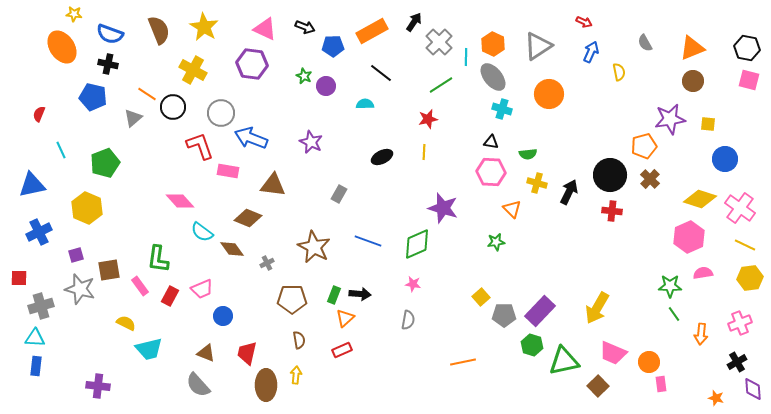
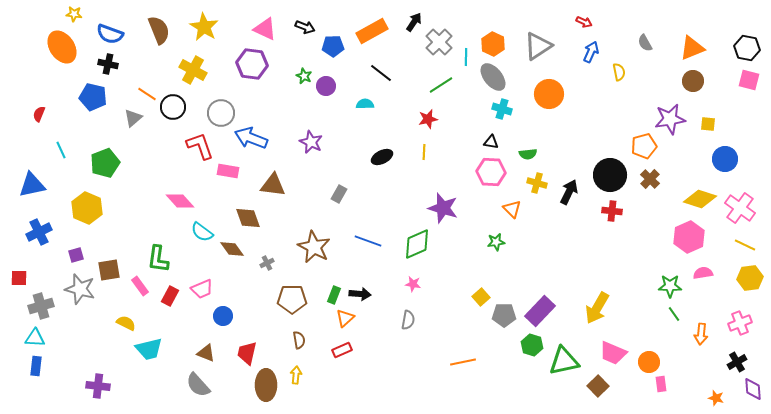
brown diamond at (248, 218): rotated 48 degrees clockwise
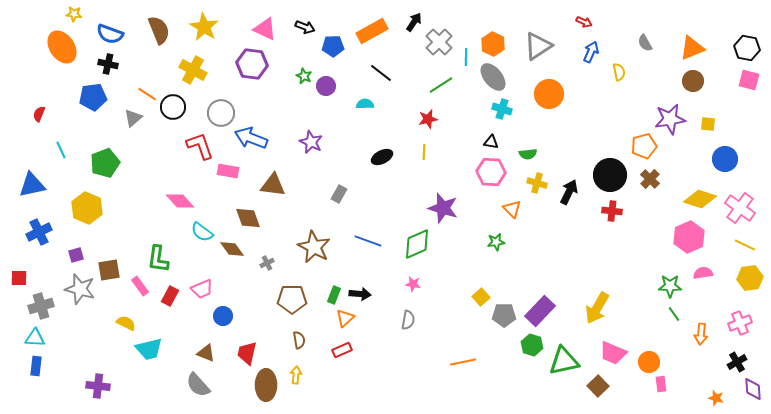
blue pentagon at (93, 97): rotated 20 degrees counterclockwise
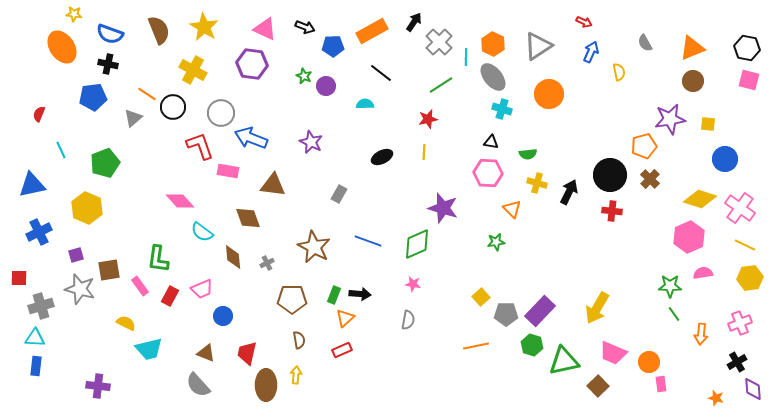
pink hexagon at (491, 172): moved 3 px left, 1 px down
brown diamond at (232, 249): moved 1 px right, 8 px down; rotated 30 degrees clockwise
gray pentagon at (504, 315): moved 2 px right, 1 px up
orange line at (463, 362): moved 13 px right, 16 px up
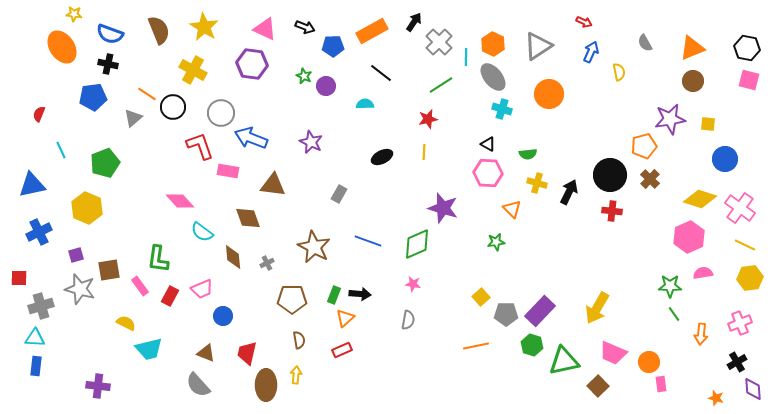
black triangle at (491, 142): moved 3 px left, 2 px down; rotated 21 degrees clockwise
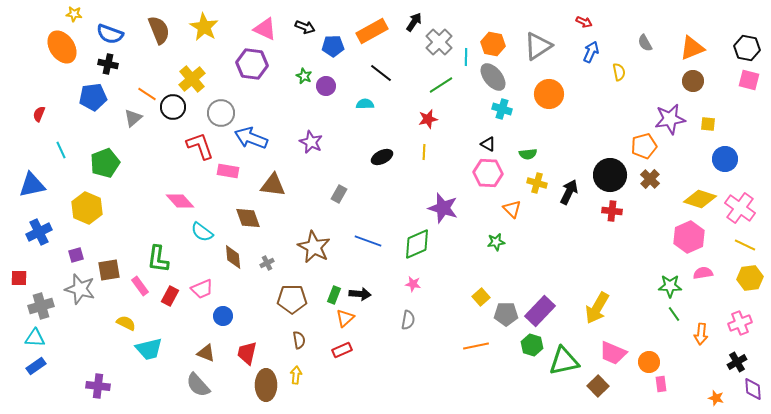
orange hexagon at (493, 44): rotated 15 degrees counterclockwise
yellow cross at (193, 70): moved 1 px left, 9 px down; rotated 20 degrees clockwise
blue rectangle at (36, 366): rotated 48 degrees clockwise
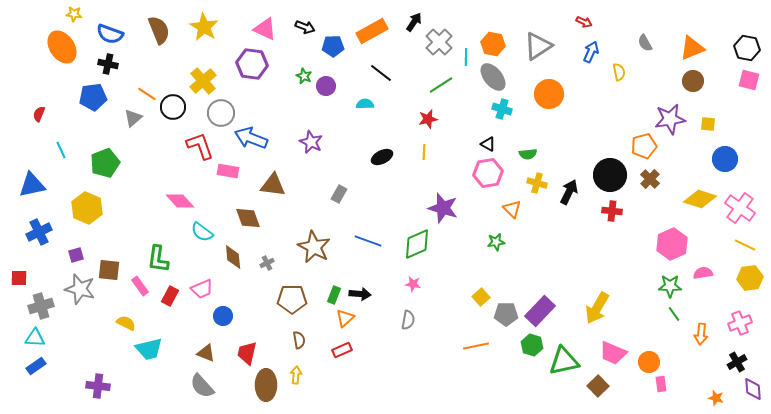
yellow cross at (192, 79): moved 11 px right, 2 px down
pink hexagon at (488, 173): rotated 12 degrees counterclockwise
pink hexagon at (689, 237): moved 17 px left, 7 px down
brown square at (109, 270): rotated 15 degrees clockwise
gray semicircle at (198, 385): moved 4 px right, 1 px down
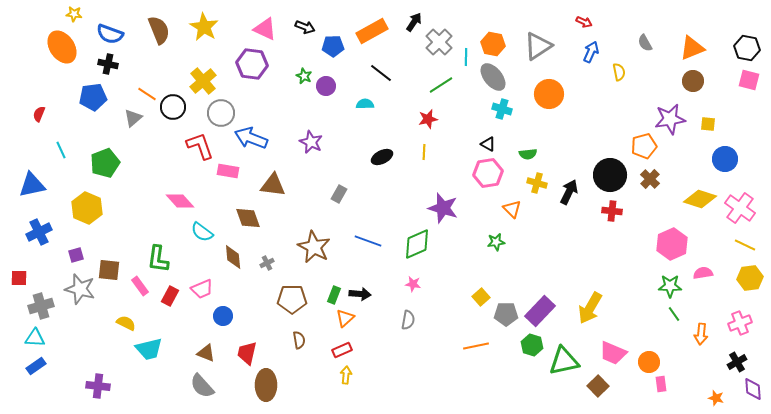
yellow arrow at (597, 308): moved 7 px left
yellow arrow at (296, 375): moved 50 px right
